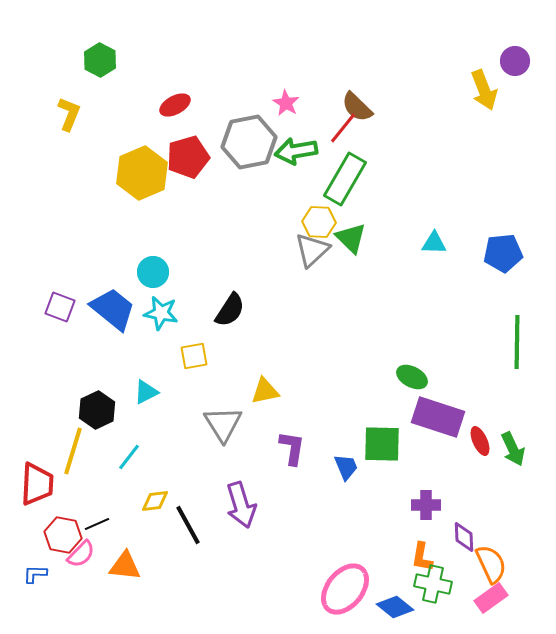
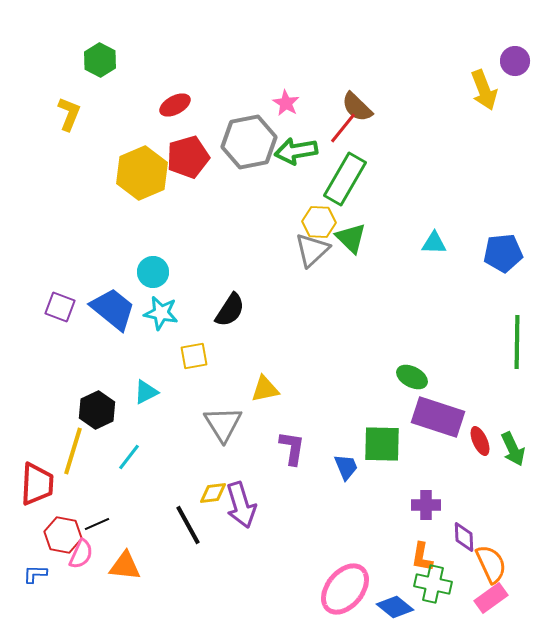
yellow triangle at (265, 391): moved 2 px up
yellow diamond at (155, 501): moved 58 px right, 8 px up
pink semicircle at (81, 554): rotated 20 degrees counterclockwise
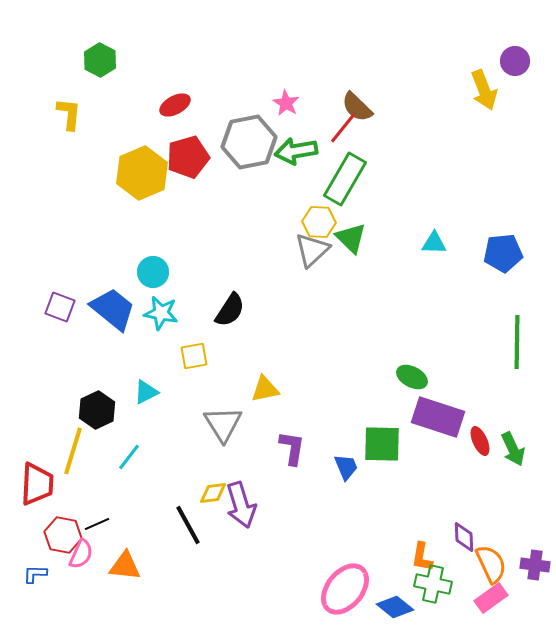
yellow L-shape at (69, 114): rotated 16 degrees counterclockwise
purple cross at (426, 505): moved 109 px right, 60 px down; rotated 8 degrees clockwise
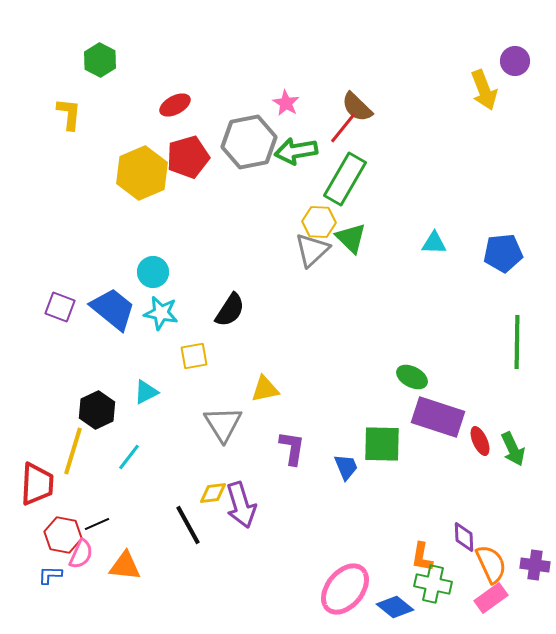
blue L-shape at (35, 574): moved 15 px right, 1 px down
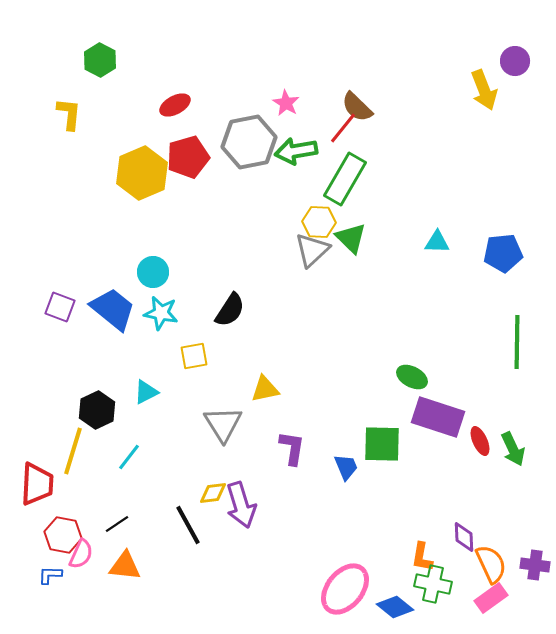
cyan triangle at (434, 243): moved 3 px right, 1 px up
black line at (97, 524): moved 20 px right; rotated 10 degrees counterclockwise
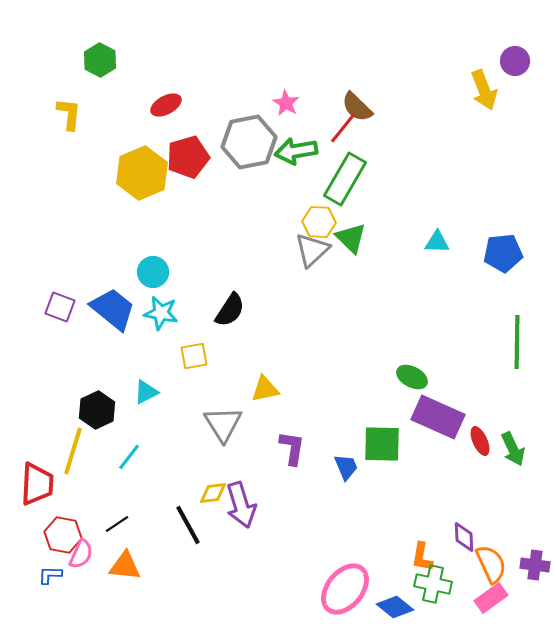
red ellipse at (175, 105): moved 9 px left
purple rectangle at (438, 417): rotated 6 degrees clockwise
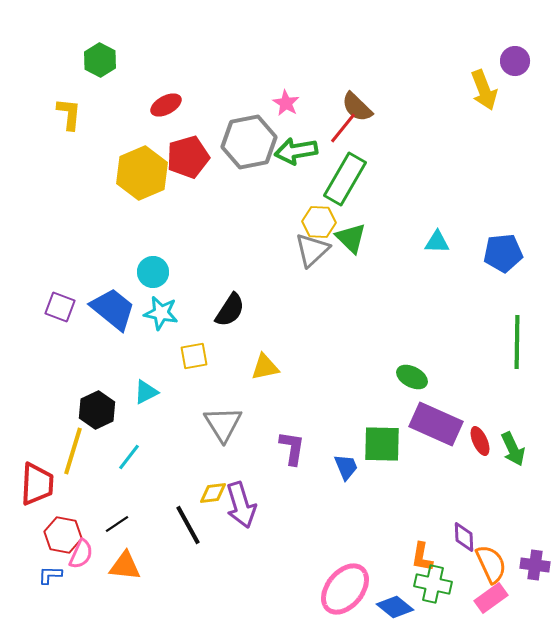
yellow triangle at (265, 389): moved 22 px up
purple rectangle at (438, 417): moved 2 px left, 7 px down
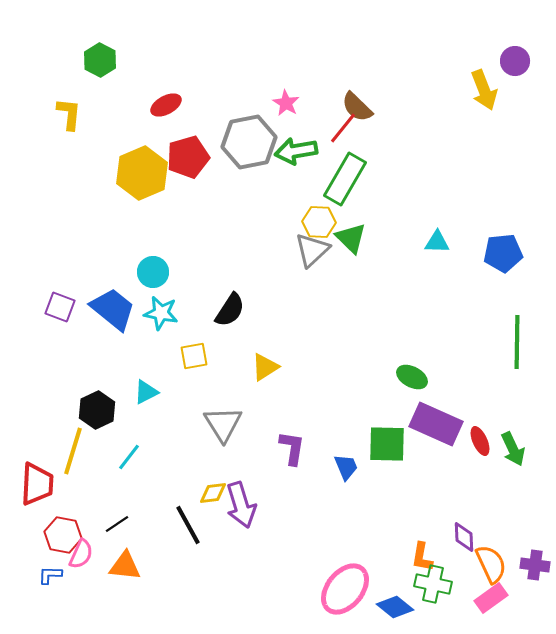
yellow triangle at (265, 367): rotated 20 degrees counterclockwise
green square at (382, 444): moved 5 px right
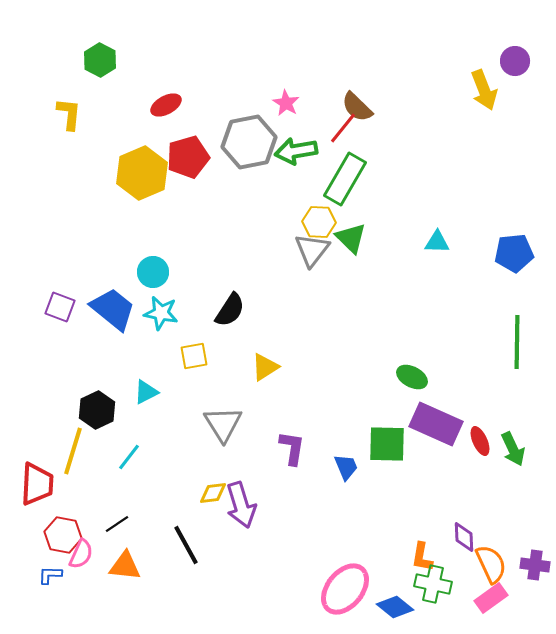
gray triangle at (312, 250): rotated 9 degrees counterclockwise
blue pentagon at (503, 253): moved 11 px right
black line at (188, 525): moved 2 px left, 20 px down
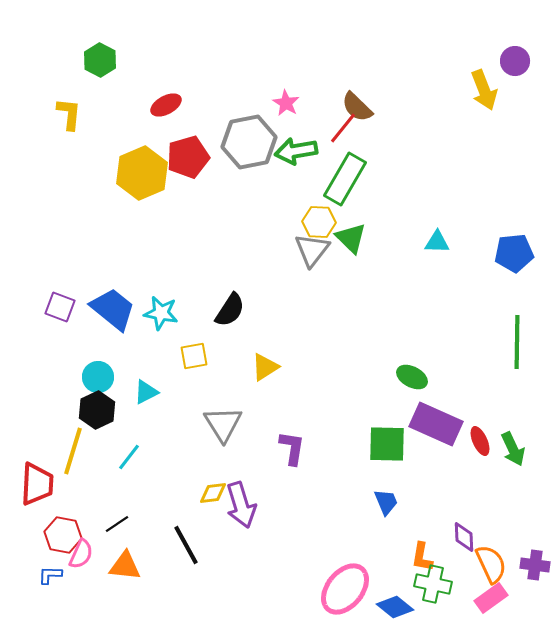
cyan circle at (153, 272): moved 55 px left, 105 px down
blue trapezoid at (346, 467): moved 40 px right, 35 px down
